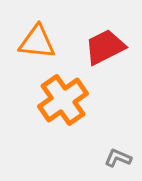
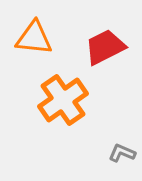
orange triangle: moved 3 px left, 4 px up
gray L-shape: moved 4 px right, 5 px up
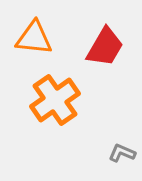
red trapezoid: rotated 147 degrees clockwise
orange cross: moved 8 px left
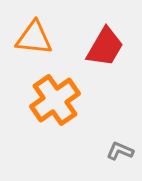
gray L-shape: moved 2 px left, 2 px up
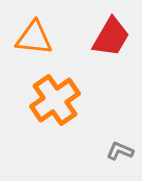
red trapezoid: moved 6 px right, 10 px up
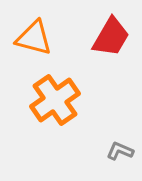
orange triangle: rotated 9 degrees clockwise
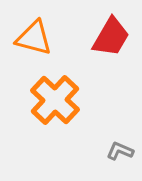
orange cross: rotated 12 degrees counterclockwise
